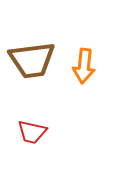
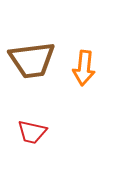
orange arrow: moved 2 px down
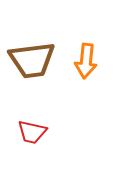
orange arrow: moved 2 px right, 7 px up
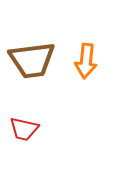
red trapezoid: moved 8 px left, 3 px up
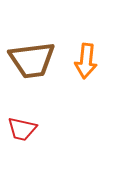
red trapezoid: moved 2 px left
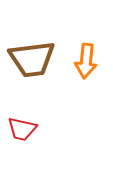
brown trapezoid: moved 1 px up
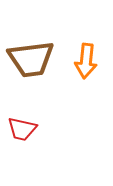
brown trapezoid: moved 1 px left
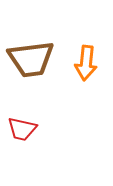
orange arrow: moved 2 px down
